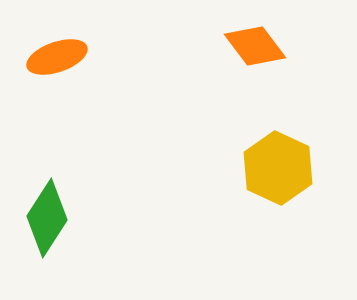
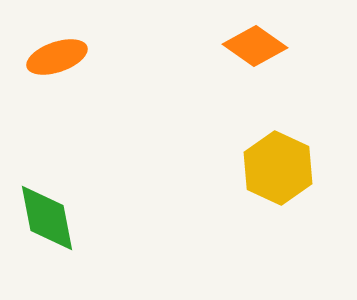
orange diamond: rotated 18 degrees counterclockwise
green diamond: rotated 44 degrees counterclockwise
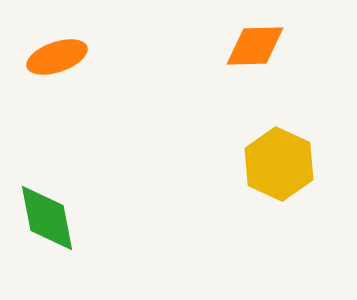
orange diamond: rotated 36 degrees counterclockwise
yellow hexagon: moved 1 px right, 4 px up
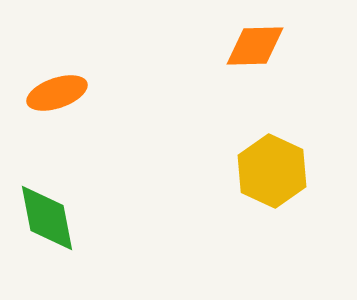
orange ellipse: moved 36 px down
yellow hexagon: moved 7 px left, 7 px down
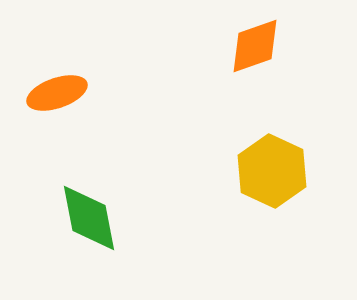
orange diamond: rotated 18 degrees counterclockwise
green diamond: moved 42 px right
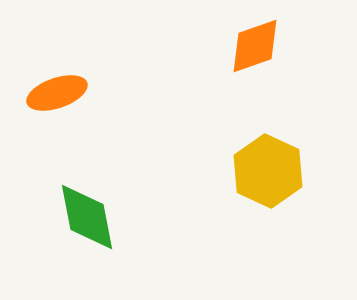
yellow hexagon: moved 4 px left
green diamond: moved 2 px left, 1 px up
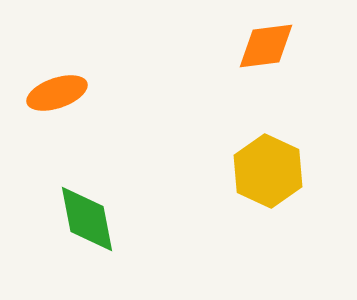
orange diamond: moved 11 px right; rotated 12 degrees clockwise
green diamond: moved 2 px down
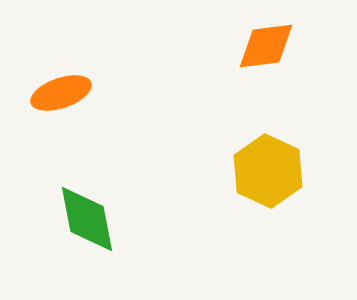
orange ellipse: moved 4 px right
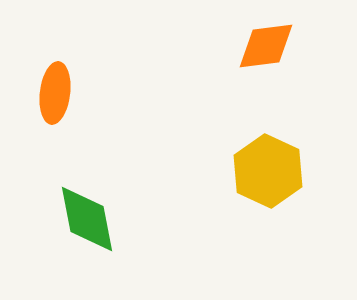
orange ellipse: moved 6 px left; rotated 64 degrees counterclockwise
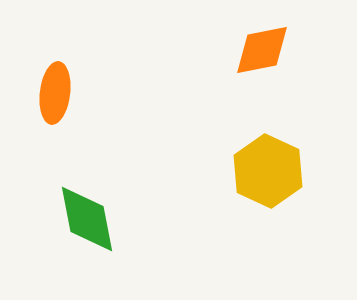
orange diamond: moved 4 px left, 4 px down; rotated 4 degrees counterclockwise
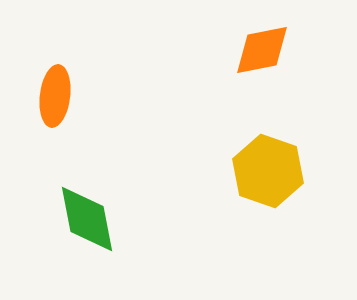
orange ellipse: moved 3 px down
yellow hexagon: rotated 6 degrees counterclockwise
